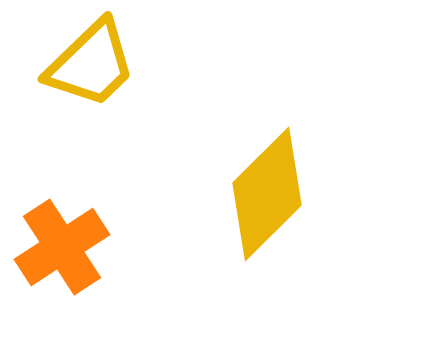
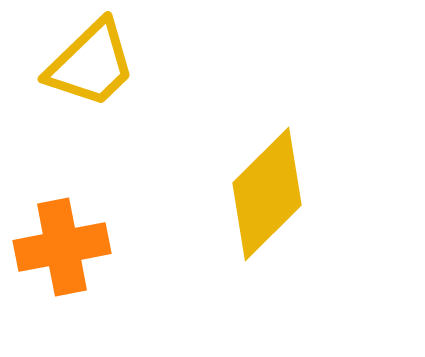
orange cross: rotated 22 degrees clockwise
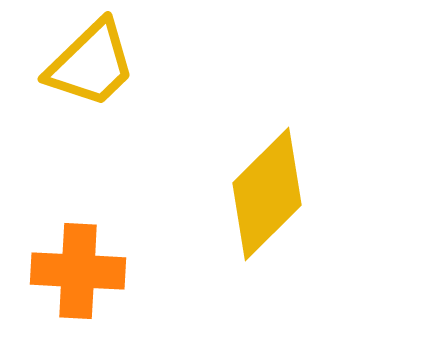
orange cross: moved 16 px right, 24 px down; rotated 14 degrees clockwise
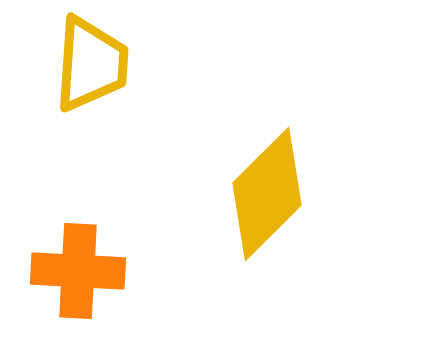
yellow trapezoid: rotated 42 degrees counterclockwise
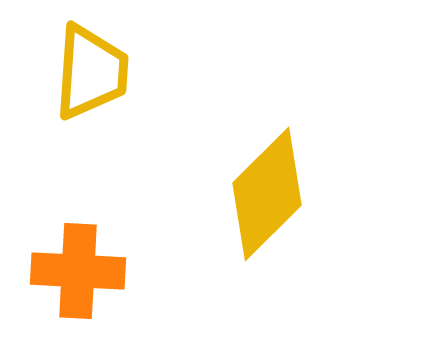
yellow trapezoid: moved 8 px down
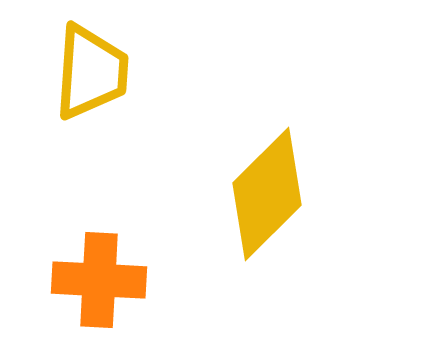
orange cross: moved 21 px right, 9 px down
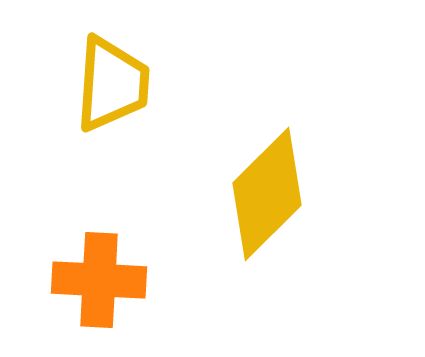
yellow trapezoid: moved 21 px right, 12 px down
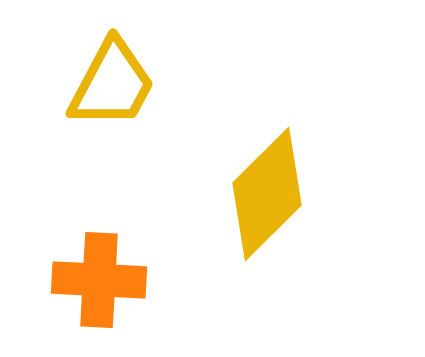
yellow trapezoid: rotated 24 degrees clockwise
